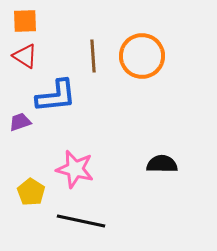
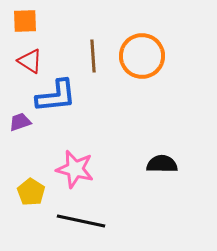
red triangle: moved 5 px right, 5 px down
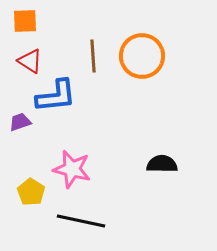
pink star: moved 3 px left
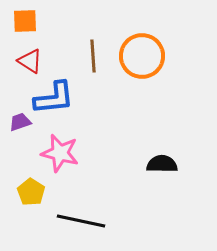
blue L-shape: moved 2 px left, 2 px down
pink star: moved 12 px left, 16 px up
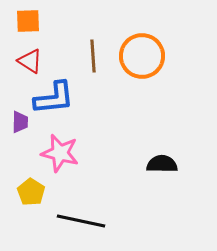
orange square: moved 3 px right
purple trapezoid: rotated 110 degrees clockwise
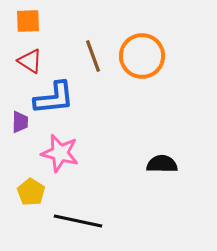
brown line: rotated 16 degrees counterclockwise
black line: moved 3 px left
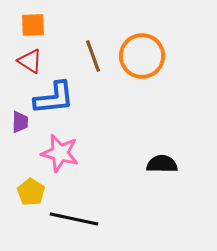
orange square: moved 5 px right, 4 px down
black line: moved 4 px left, 2 px up
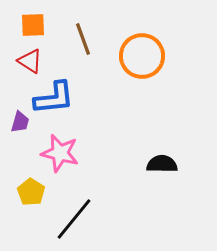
brown line: moved 10 px left, 17 px up
purple trapezoid: rotated 15 degrees clockwise
black line: rotated 63 degrees counterclockwise
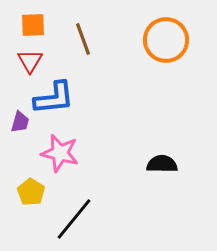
orange circle: moved 24 px right, 16 px up
red triangle: rotated 28 degrees clockwise
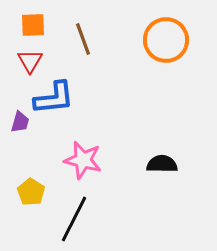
pink star: moved 23 px right, 7 px down
black line: rotated 12 degrees counterclockwise
